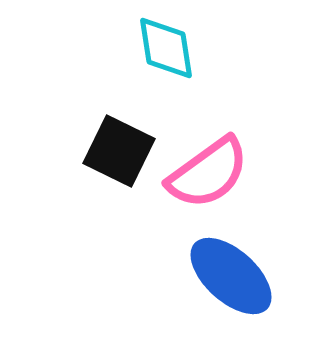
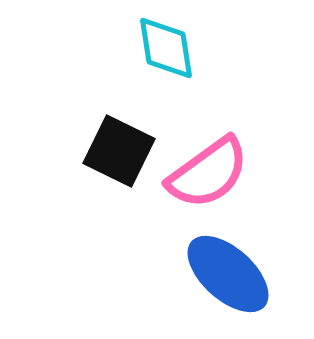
blue ellipse: moved 3 px left, 2 px up
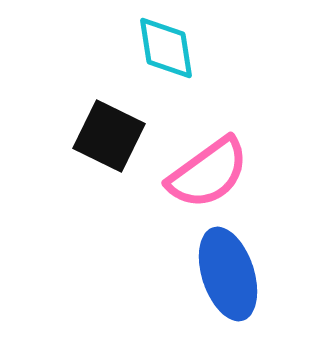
black square: moved 10 px left, 15 px up
blue ellipse: rotated 30 degrees clockwise
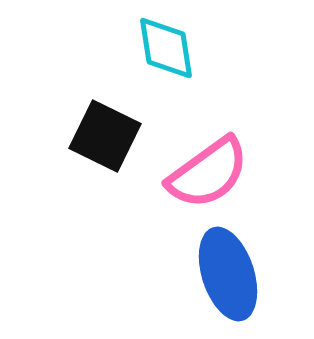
black square: moved 4 px left
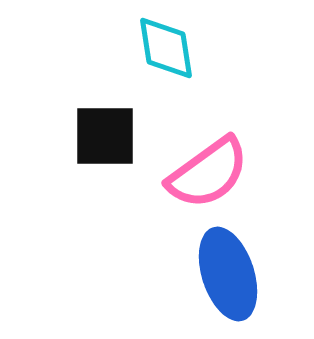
black square: rotated 26 degrees counterclockwise
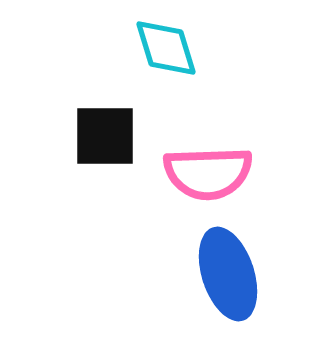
cyan diamond: rotated 8 degrees counterclockwise
pink semicircle: rotated 34 degrees clockwise
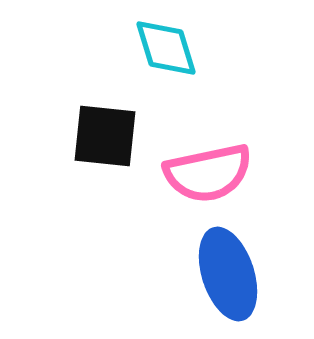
black square: rotated 6 degrees clockwise
pink semicircle: rotated 10 degrees counterclockwise
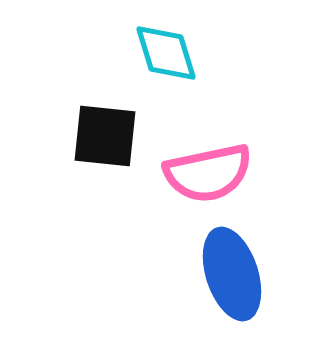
cyan diamond: moved 5 px down
blue ellipse: moved 4 px right
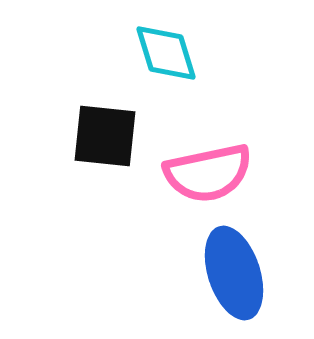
blue ellipse: moved 2 px right, 1 px up
